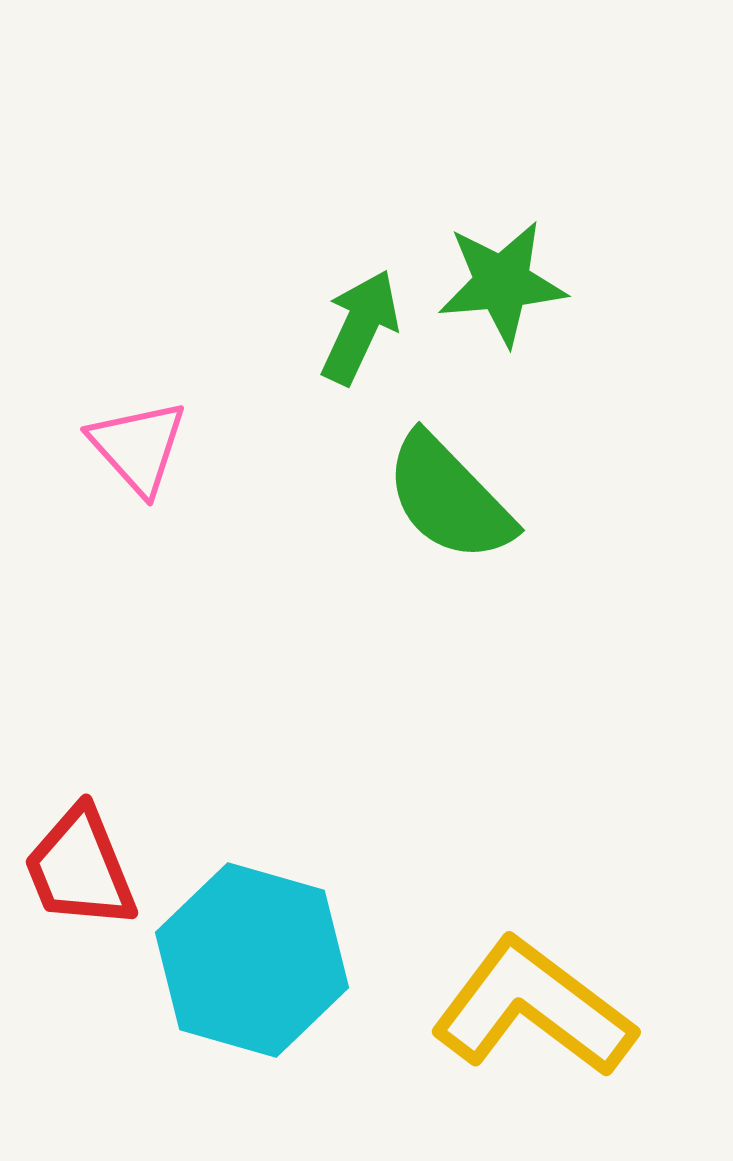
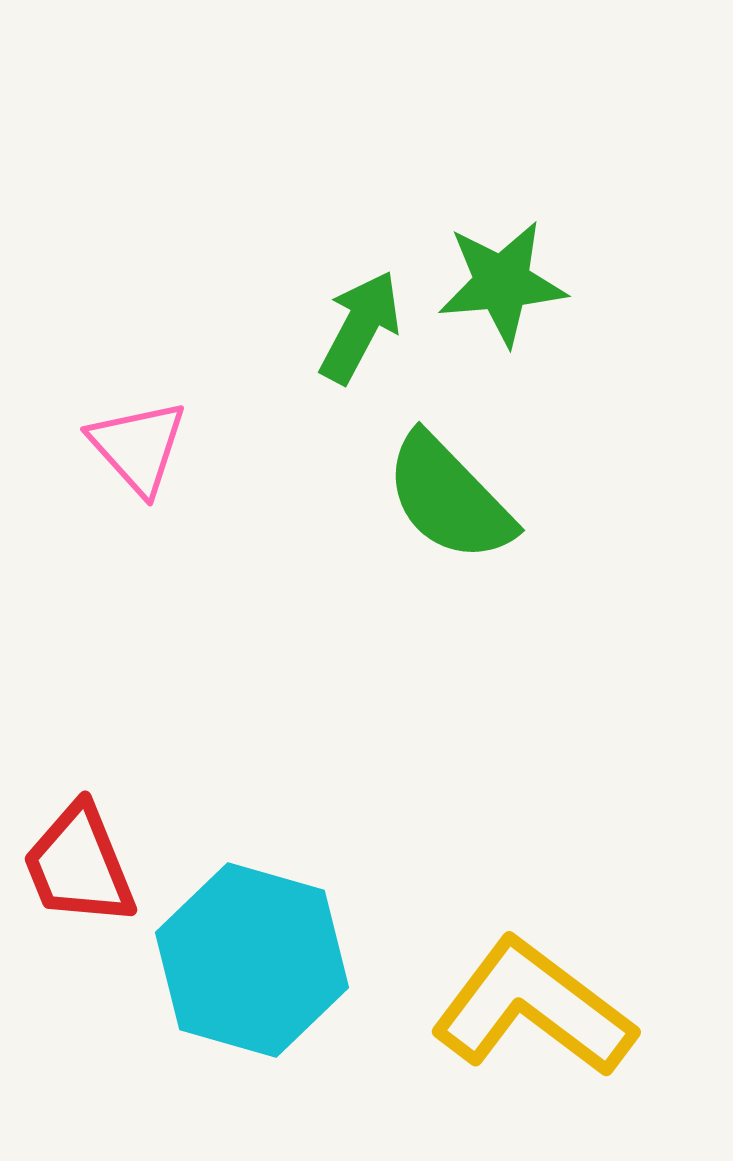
green arrow: rotated 3 degrees clockwise
red trapezoid: moved 1 px left, 3 px up
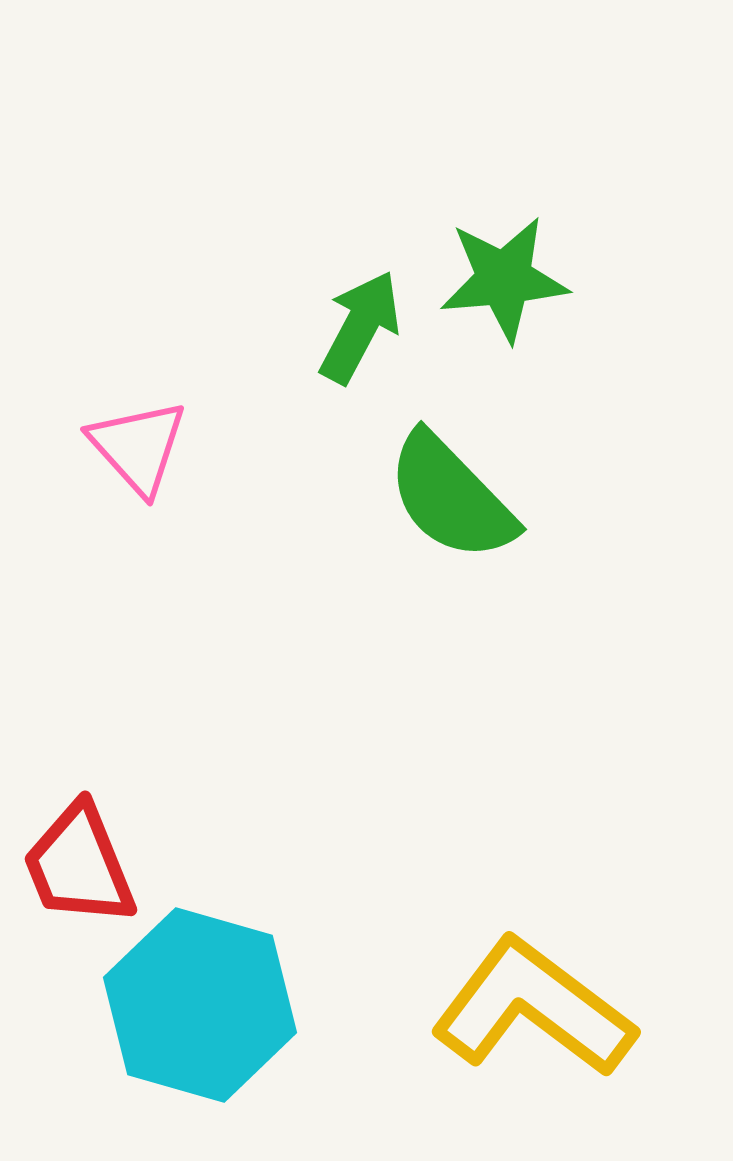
green star: moved 2 px right, 4 px up
green semicircle: moved 2 px right, 1 px up
cyan hexagon: moved 52 px left, 45 px down
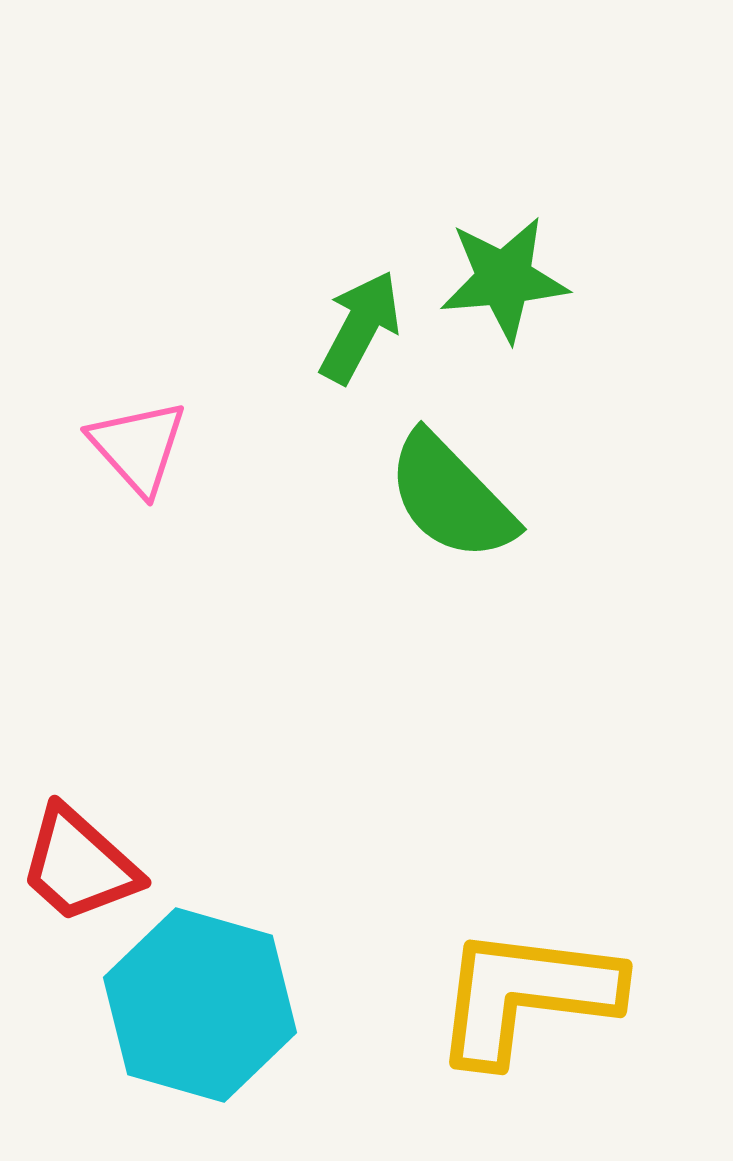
red trapezoid: rotated 26 degrees counterclockwise
yellow L-shape: moved 7 px left, 13 px up; rotated 30 degrees counterclockwise
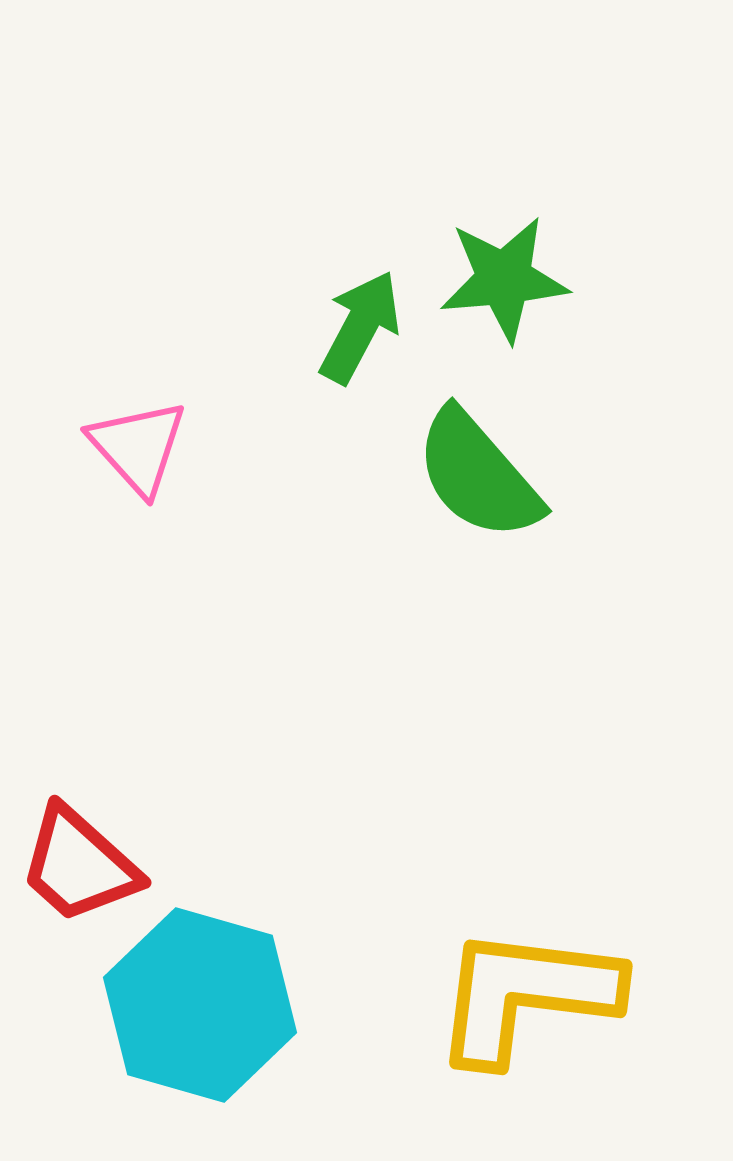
green semicircle: moved 27 px right, 22 px up; rotated 3 degrees clockwise
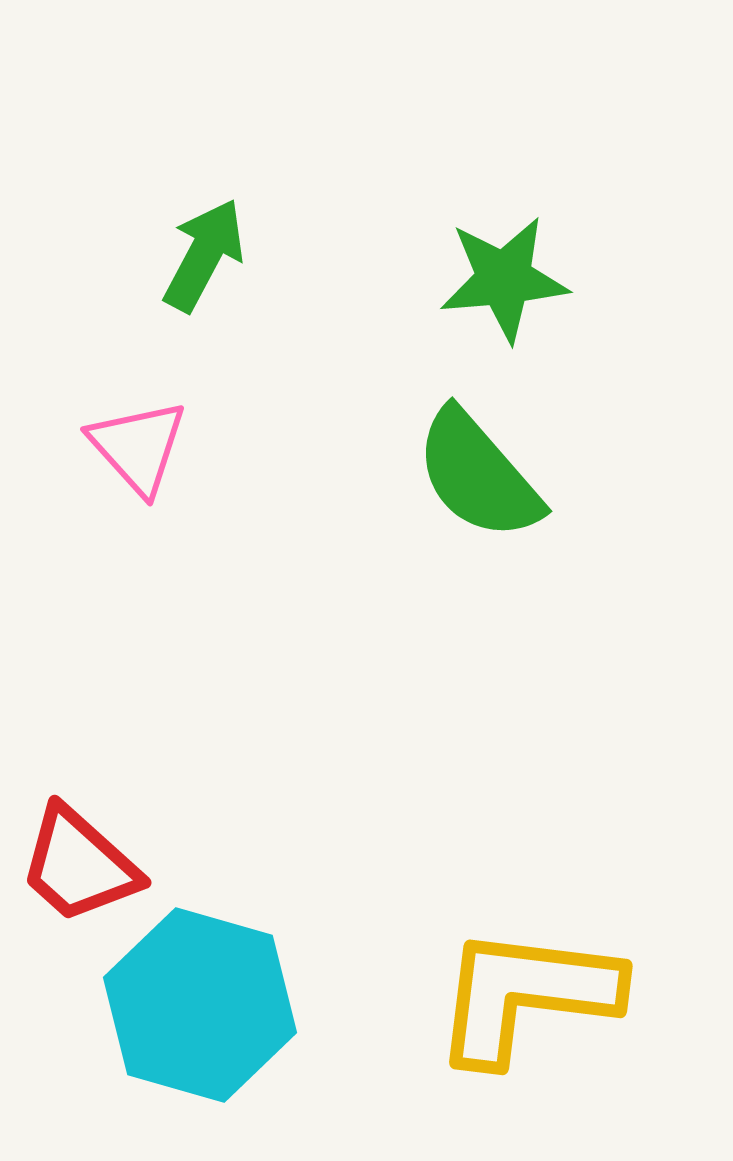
green arrow: moved 156 px left, 72 px up
